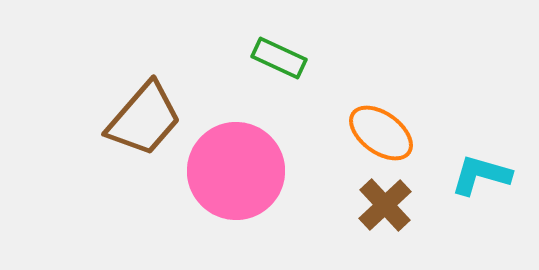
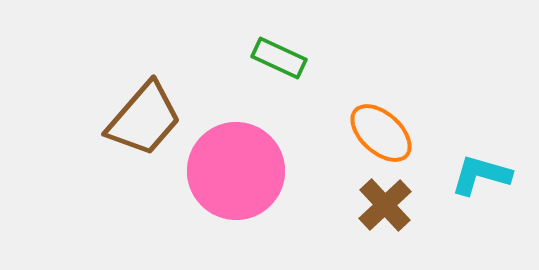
orange ellipse: rotated 6 degrees clockwise
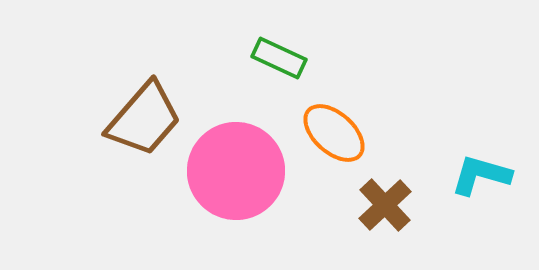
orange ellipse: moved 47 px left
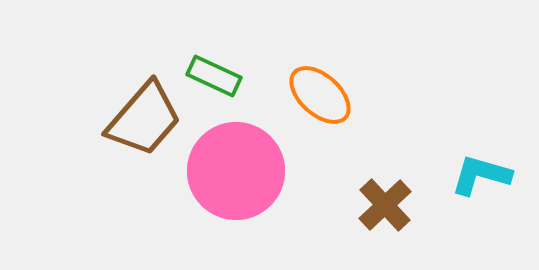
green rectangle: moved 65 px left, 18 px down
orange ellipse: moved 14 px left, 38 px up
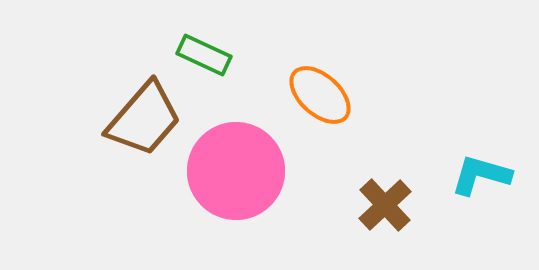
green rectangle: moved 10 px left, 21 px up
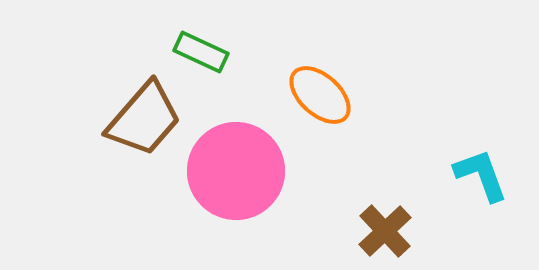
green rectangle: moved 3 px left, 3 px up
cyan L-shape: rotated 54 degrees clockwise
brown cross: moved 26 px down
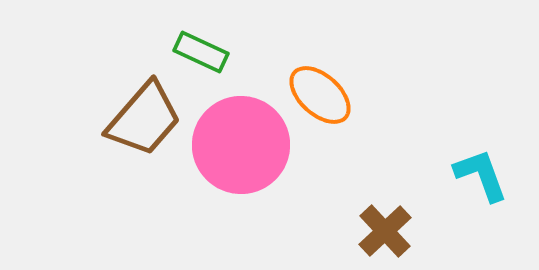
pink circle: moved 5 px right, 26 px up
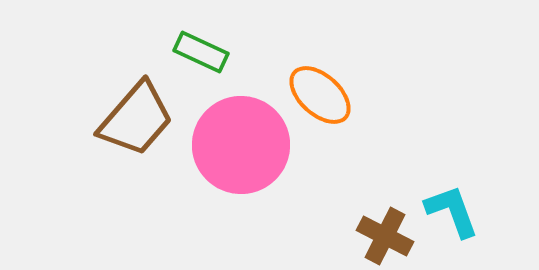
brown trapezoid: moved 8 px left
cyan L-shape: moved 29 px left, 36 px down
brown cross: moved 5 px down; rotated 20 degrees counterclockwise
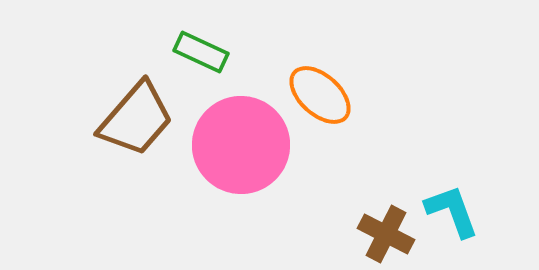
brown cross: moved 1 px right, 2 px up
